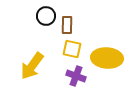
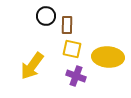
yellow ellipse: moved 1 px right, 1 px up
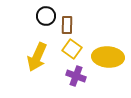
yellow square: rotated 24 degrees clockwise
yellow arrow: moved 5 px right, 9 px up; rotated 12 degrees counterclockwise
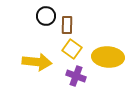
yellow arrow: moved 5 px down; rotated 108 degrees counterclockwise
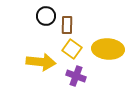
yellow ellipse: moved 8 px up
yellow arrow: moved 4 px right
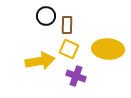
yellow square: moved 3 px left; rotated 12 degrees counterclockwise
yellow arrow: moved 1 px left, 1 px up; rotated 16 degrees counterclockwise
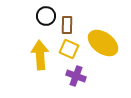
yellow ellipse: moved 5 px left, 6 px up; rotated 32 degrees clockwise
yellow arrow: moved 6 px up; rotated 84 degrees counterclockwise
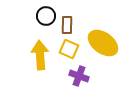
purple cross: moved 3 px right
